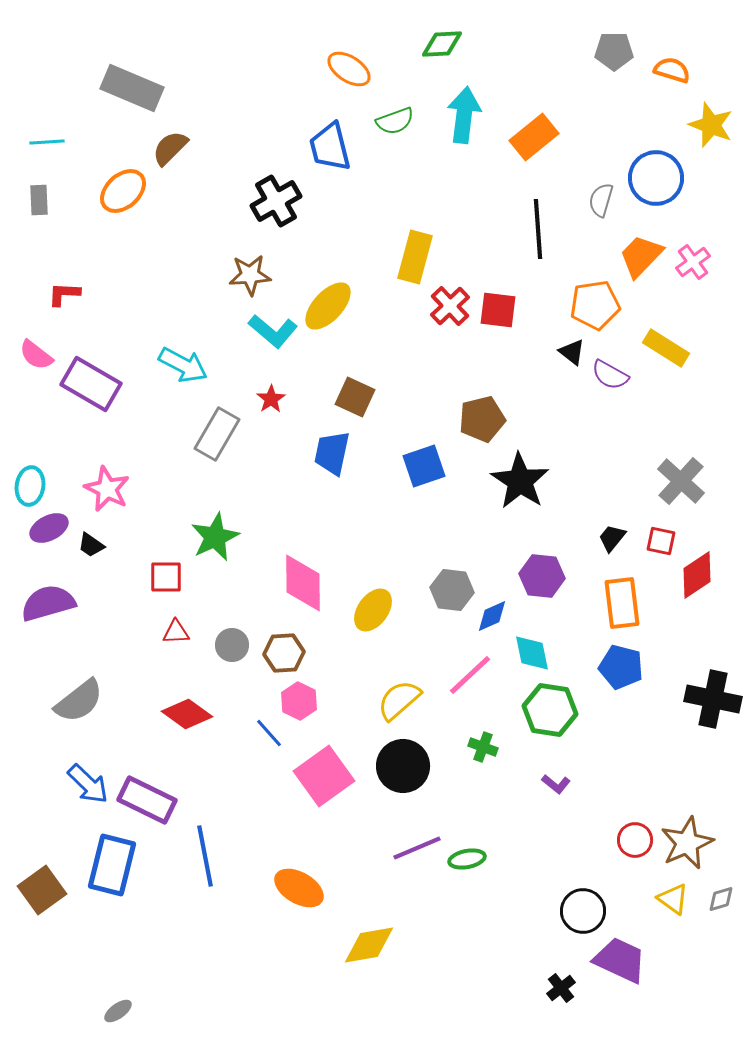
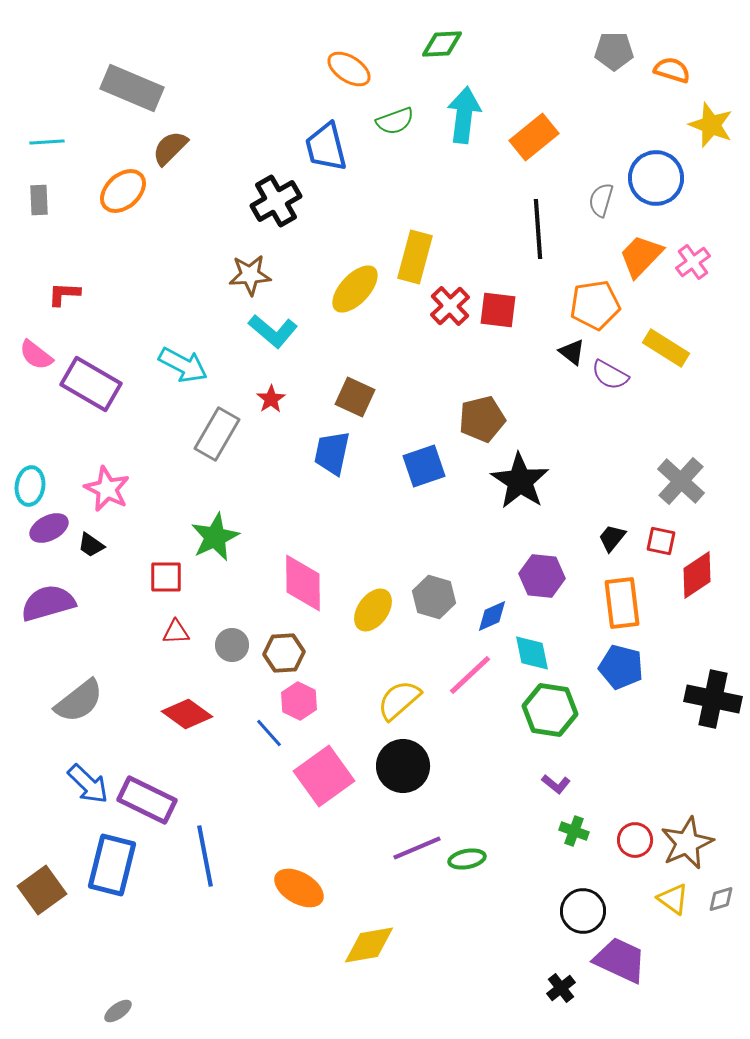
blue trapezoid at (330, 147): moved 4 px left
yellow ellipse at (328, 306): moved 27 px right, 17 px up
gray hexagon at (452, 590): moved 18 px left, 7 px down; rotated 9 degrees clockwise
green cross at (483, 747): moved 91 px right, 84 px down
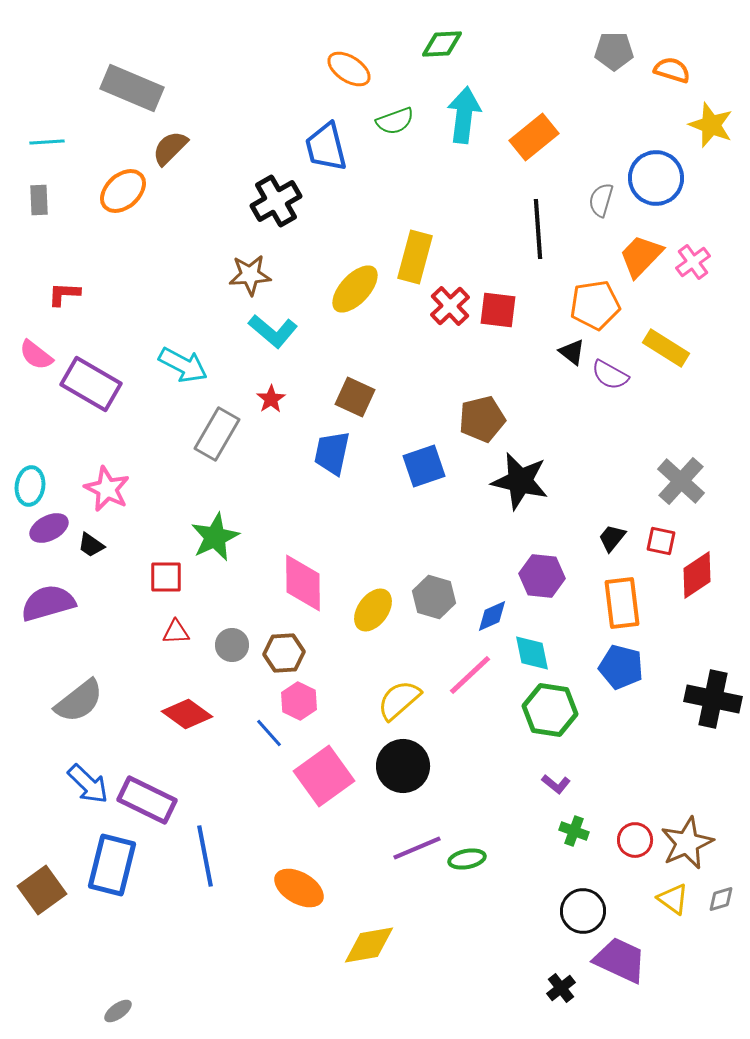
black star at (520, 481): rotated 20 degrees counterclockwise
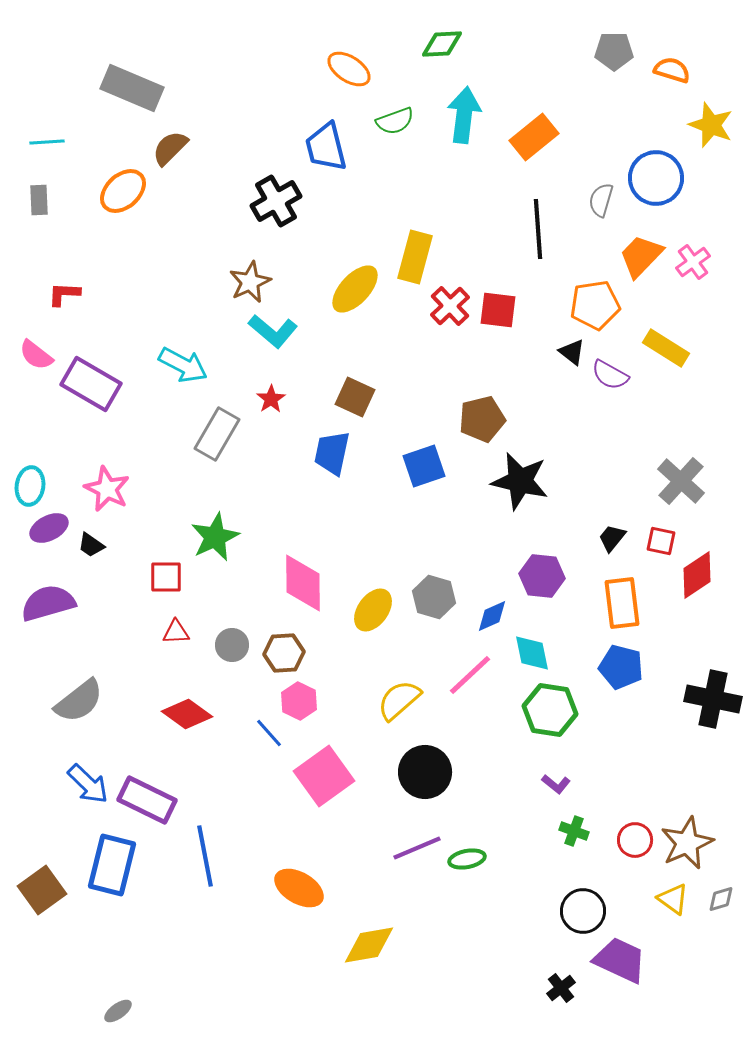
brown star at (250, 275): moved 7 px down; rotated 21 degrees counterclockwise
black circle at (403, 766): moved 22 px right, 6 px down
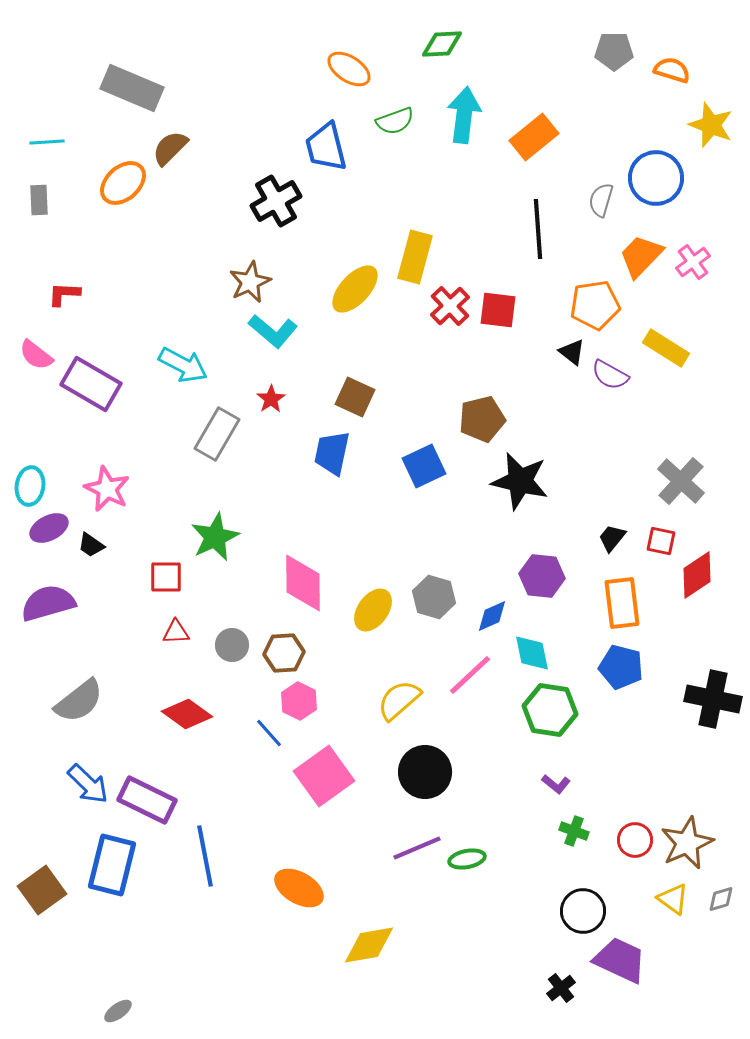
orange ellipse at (123, 191): moved 8 px up
blue square at (424, 466): rotated 6 degrees counterclockwise
